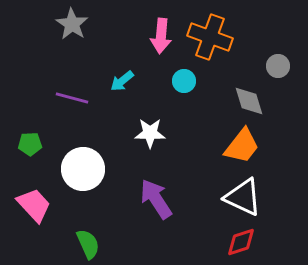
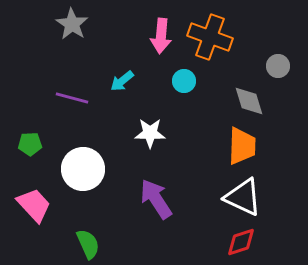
orange trapezoid: rotated 36 degrees counterclockwise
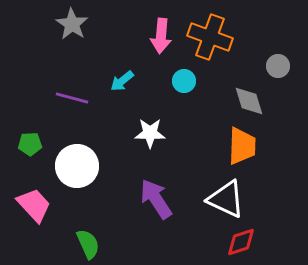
white circle: moved 6 px left, 3 px up
white triangle: moved 17 px left, 2 px down
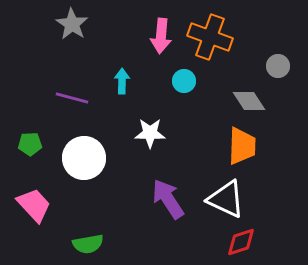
cyan arrow: rotated 130 degrees clockwise
gray diamond: rotated 16 degrees counterclockwise
white circle: moved 7 px right, 8 px up
purple arrow: moved 12 px right
green semicircle: rotated 104 degrees clockwise
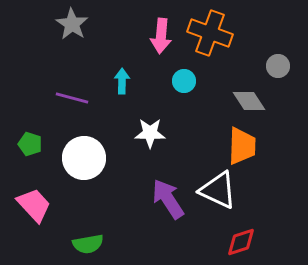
orange cross: moved 4 px up
green pentagon: rotated 20 degrees clockwise
white triangle: moved 8 px left, 9 px up
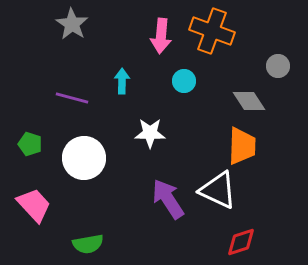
orange cross: moved 2 px right, 2 px up
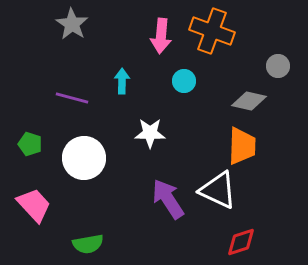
gray diamond: rotated 44 degrees counterclockwise
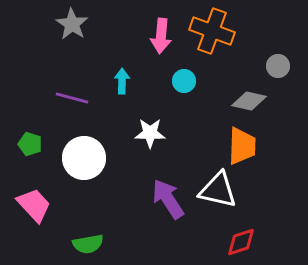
white triangle: rotated 12 degrees counterclockwise
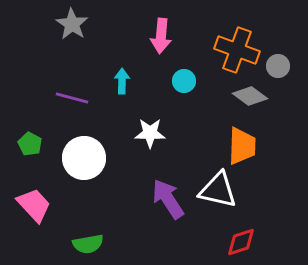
orange cross: moved 25 px right, 19 px down
gray diamond: moved 1 px right, 5 px up; rotated 24 degrees clockwise
green pentagon: rotated 10 degrees clockwise
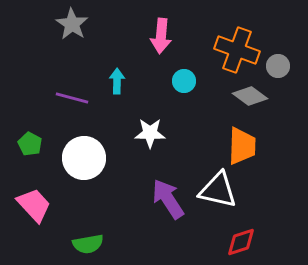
cyan arrow: moved 5 px left
